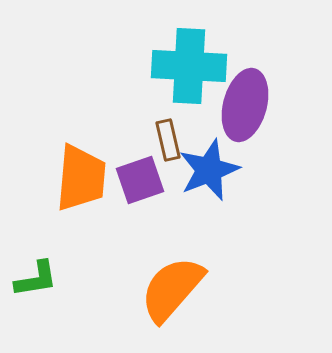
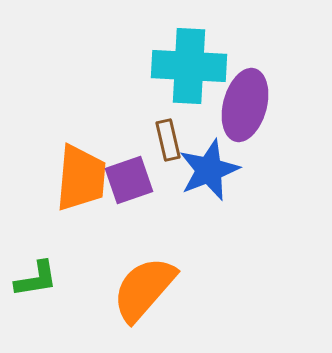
purple square: moved 11 px left
orange semicircle: moved 28 px left
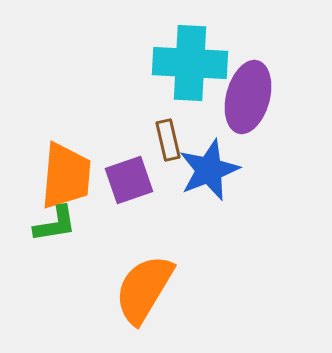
cyan cross: moved 1 px right, 3 px up
purple ellipse: moved 3 px right, 8 px up
orange trapezoid: moved 15 px left, 2 px up
green L-shape: moved 19 px right, 55 px up
orange semicircle: rotated 10 degrees counterclockwise
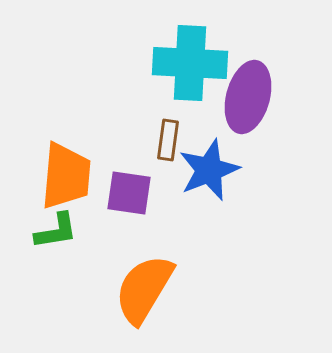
brown rectangle: rotated 21 degrees clockwise
purple square: moved 13 px down; rotated 27 degrees clockwise
green L-shape: moved 1 px right, 7 px down
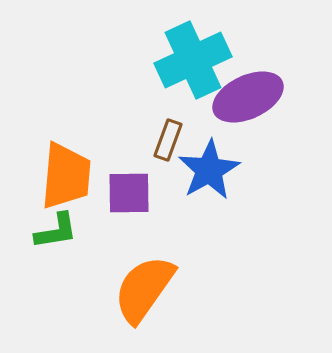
cyan cross: moved 3 px right, 3 px up; rotated 28 degrees counterclockwise
purple ellipse: rotated 50 degrees clockwise
brown rectangle: rotated 12 degrees clockwise
blue star: rotated 8 degrees counterclockwise
purple square: rotated 9 degrees counterclockwise
orange semicircle: rotated 4 degrees clockwise
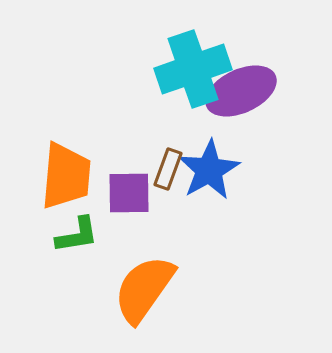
cyan cross: moved 9 px down; rotated 6 degrees clockwise
purple ellipse: moved 7 px left, 6 px up
brown rectangle: moved 29 px down
green L-shape: moved 21 px right, 4 px down
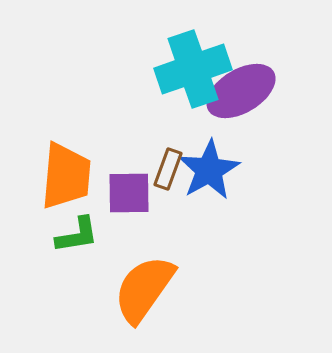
purple ellipse: rotated 6 degrees counterclockwise
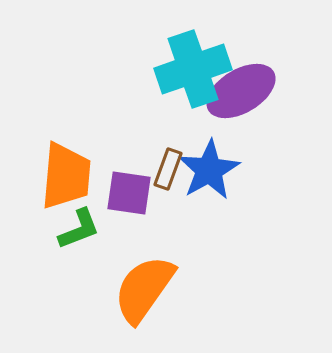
purple square: rotated 9 degrees clockwise
green L-shape: moved 2 px right, 6 px up; rotated 12 degrees counterclockwise
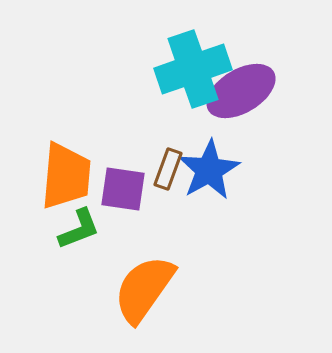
purple square: moved 6 px left, 4 px up
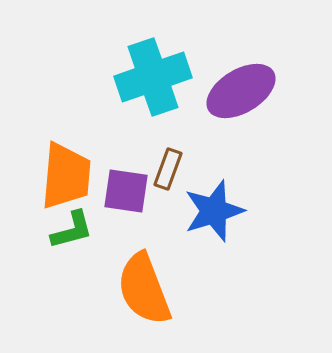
cyan cross: moved 40 px left, 8 px down
blue star: moved 5 px right, 41 px down; rotated 12 degrees clockwise
purple square: moved 3 px right, 2 px down
green L-shape: moved 7 px left, 1 px down; rotated 6 degrees clockwise
orange semicircle: rotated 56 degrees counterclockwise
